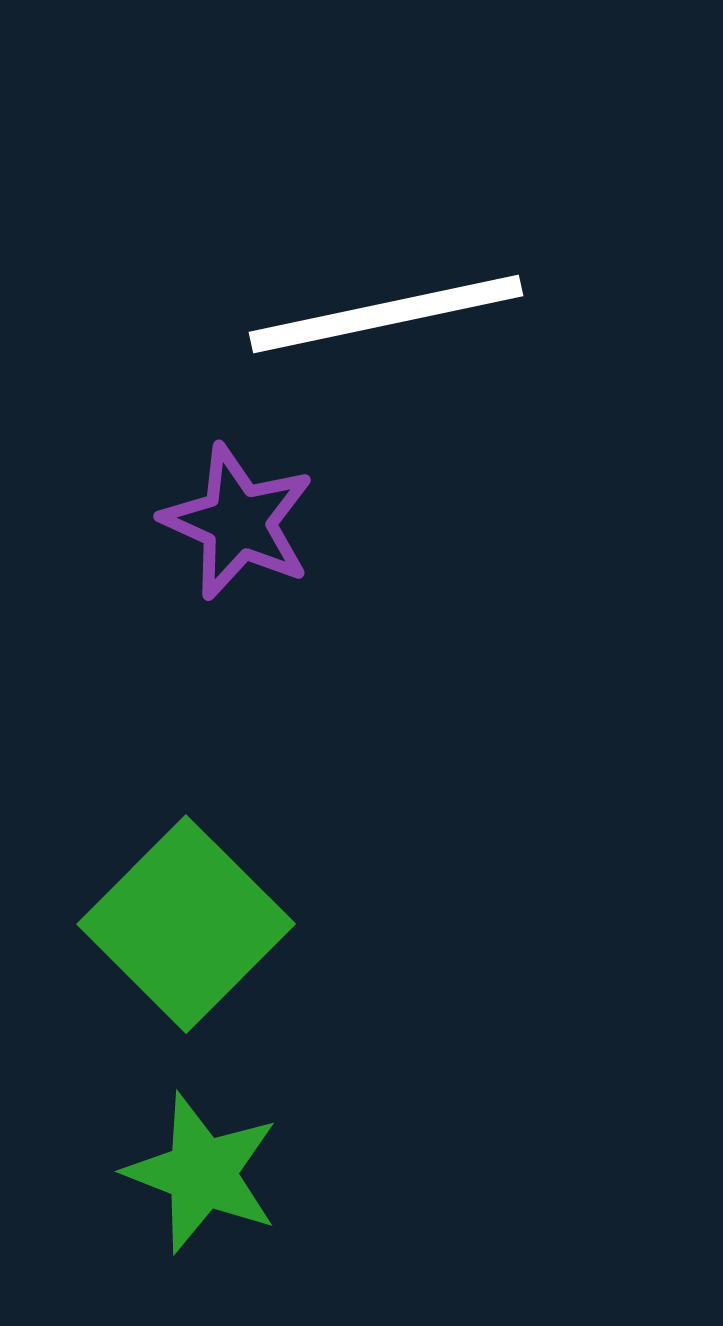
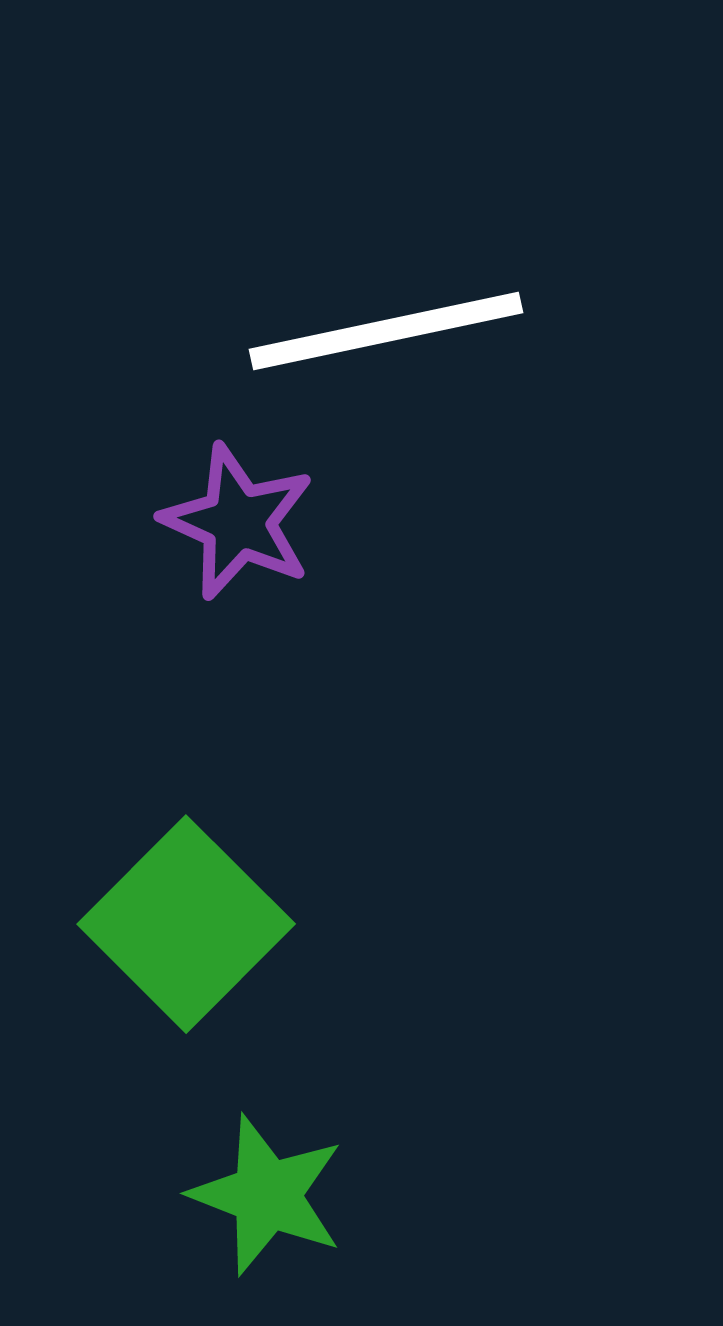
white line: moved 17 px down
green star: moved 65 px right, 22 px down
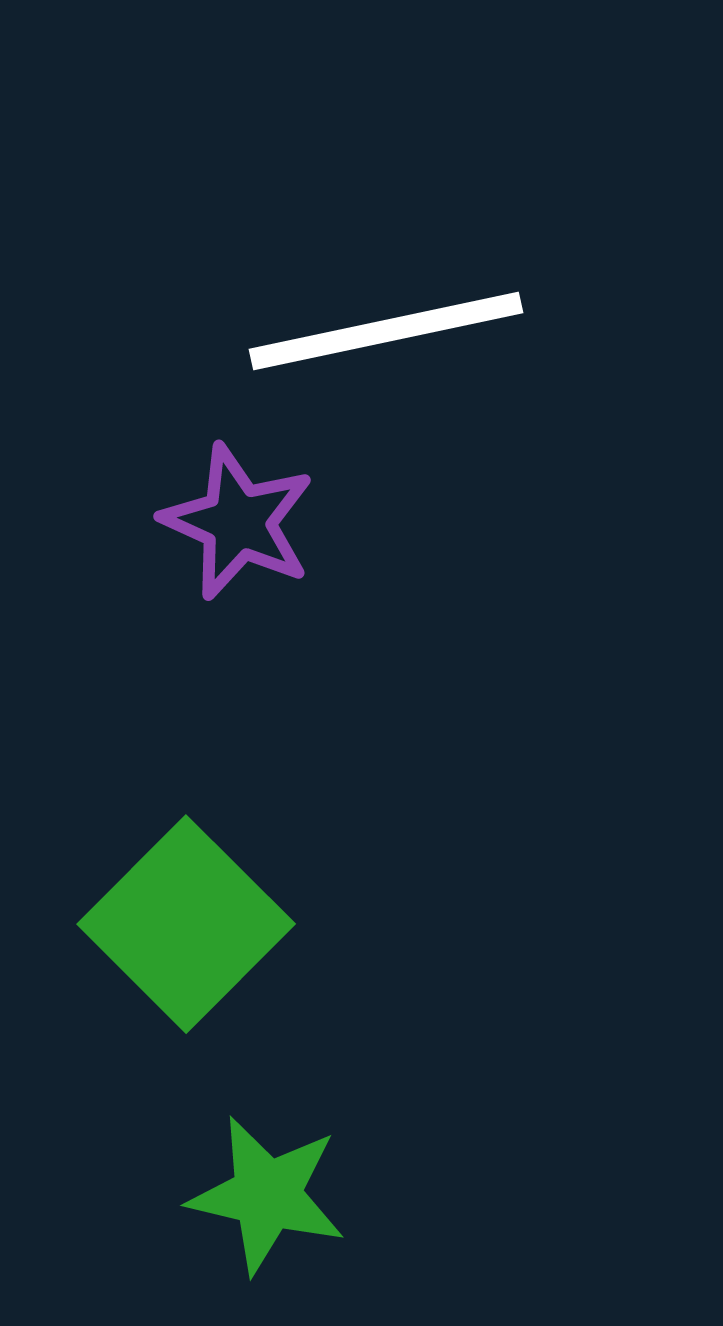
green star: rotated 8 degrees counterclockwise
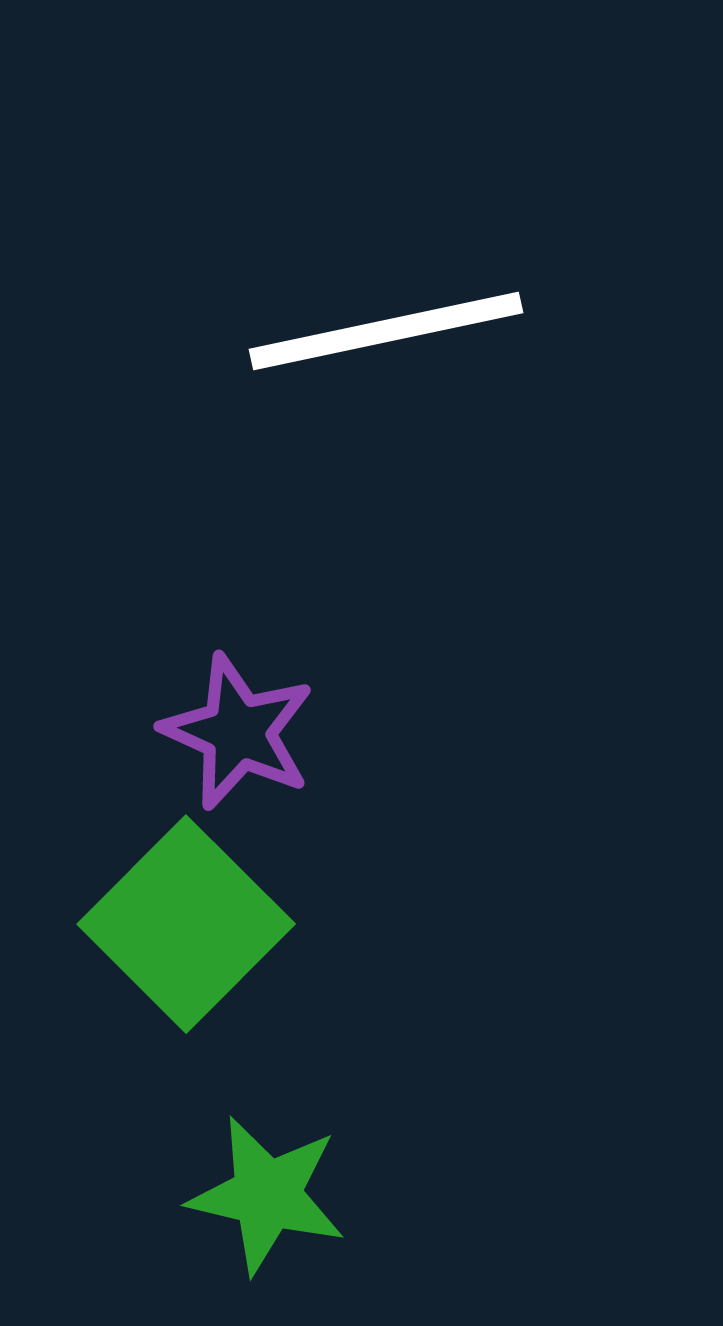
purple star: moved 210 px down
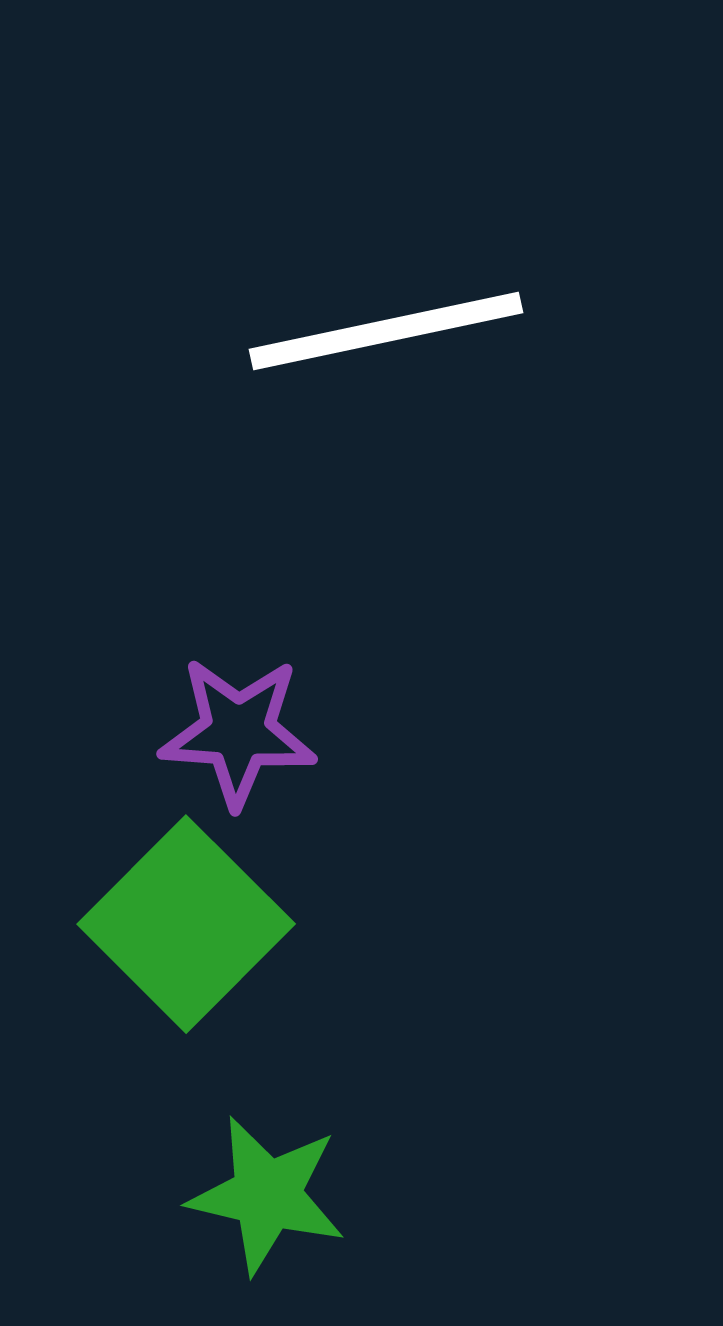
purple star: rotated 20 degrees counterclockwise
